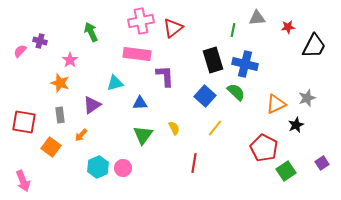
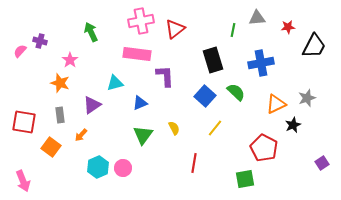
red triangle: moved 2 px right, 1 px down
blue cross: moved 16 px right, 1 px up; rotated 25 degrees counterclockwise
blue triangle: rotated 21 degrees counterclockwise
black star: moved 3 px left
green square: moved 41 px left, 8 px down; rotated 24 degrees clockwise
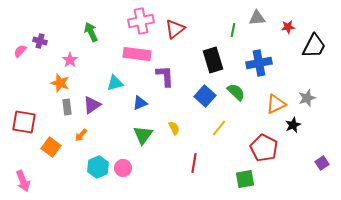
blue cross: moved 2 px left
gray rectangle: moved 7 px right, 8 px up
yellow line: moved 4 px right
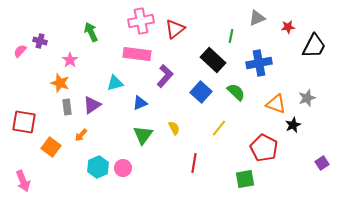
gray triangle: rotated 18 degrees counterclockwise
green line: moved 2 px left, 6 px down
black rectangle: rotated 30 degrees counterclockwise
purple L-shape: rotated 45 degrees clockwise
blue square: moved 4 px left, 4 px up
orange triangle: rotated 45 degrees clockwise
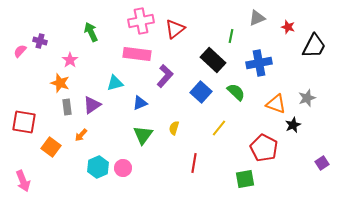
red star: rotated 24 degrees clockwise
yellow semicircle: rotated 136 degrees counterclockwise
